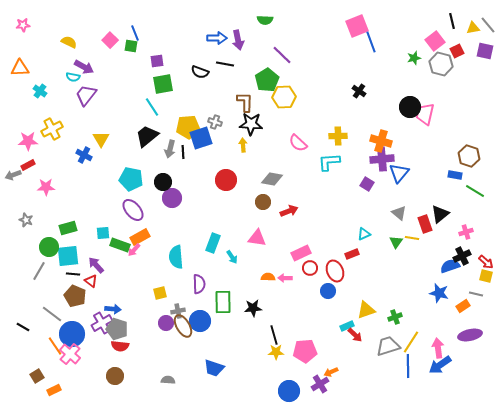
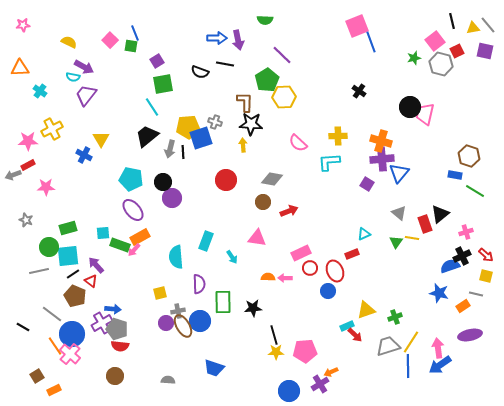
purple square at (157, 61): rotated 24 degrees counterclockwise
cyan rectangle at (213, 243): moved 7 px left, 2 px up
red arrow at (486, 262): moved 7 px up
gray line at (39, 271): rotated 48 degrees clockwise
black line at (73, 274): rotated 40 degrees counterclockwise
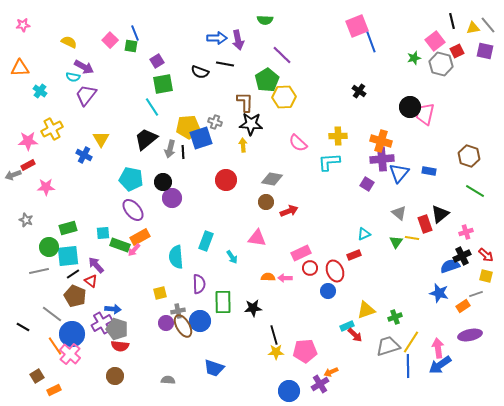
black trapezoid at (147, 136): moved 1 px left, 3 px down
blue rectangle at (455, 175): moved 26 px left, 4 px up
brown circle at (263, 202): moved 3 px right
red rectangle at (352, 254): moved 2 px right, 1 px down
gray line at (476, 294): rotated 32 degrees counterclockwise
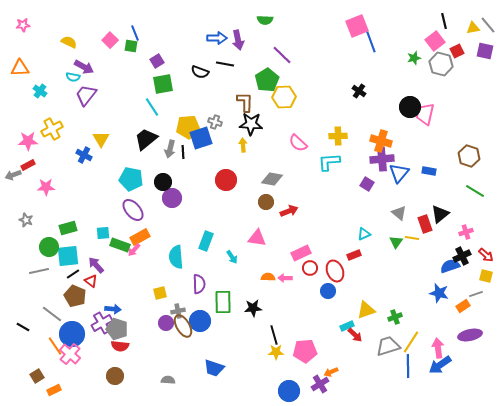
black line at (452, 21): moved 8 px left
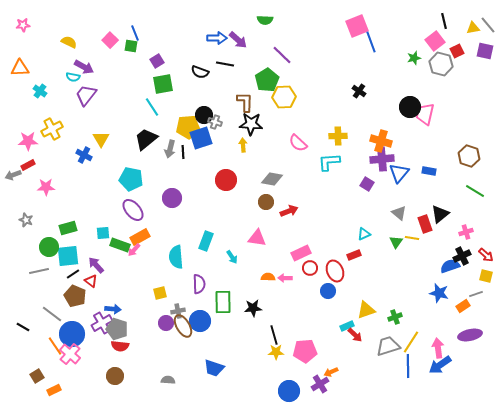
purple arrow at (238, 40): rotated 36 degrees counterclockwise
black circle at (163, 182): moved 41 px right, 67 px up
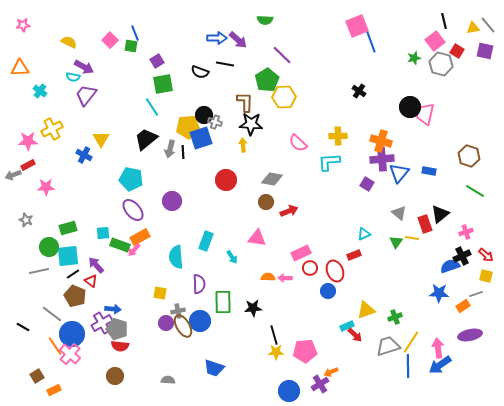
red square at (457, 51): rotated 32 degrees counterclockwise
purple circle at (172, 198): moved 3 px down
yellow square at (160, 293): rotated 24 degrees clockwise
blue star at (439, 293): rotated 12 degrees counterclockwise
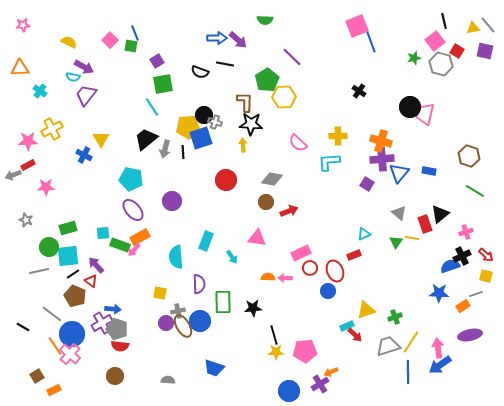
purple line at (282, 55): moved 10 px right, 2 px down
gray arrow at (170, 149): moved 5 px left
blue line at (408, 366): moved 6 px down
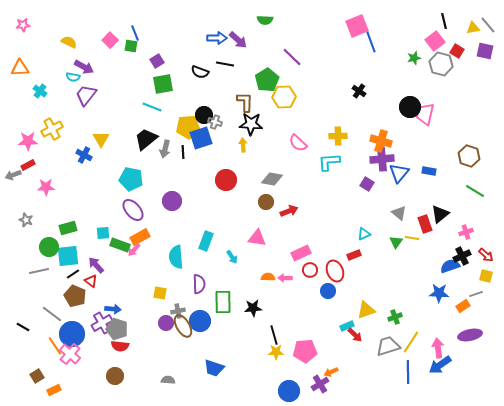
cyan line at (152, 107): rotated 36 degrees counterclockwise
red circle at (310, 268): moved 2 px down
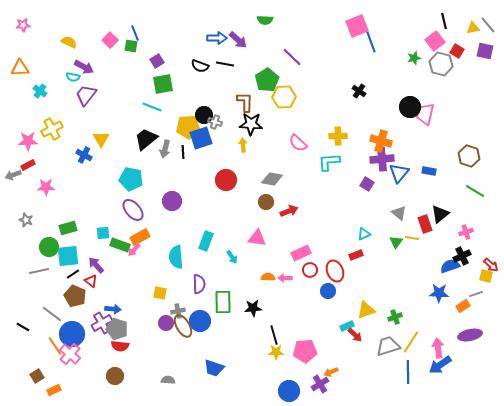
black semicircle at (200, 72): moved 6 px up
red rectangle at (354, 255): moved 2 px right
red arrow at (486, 255): moved 5 px right, 10 px down
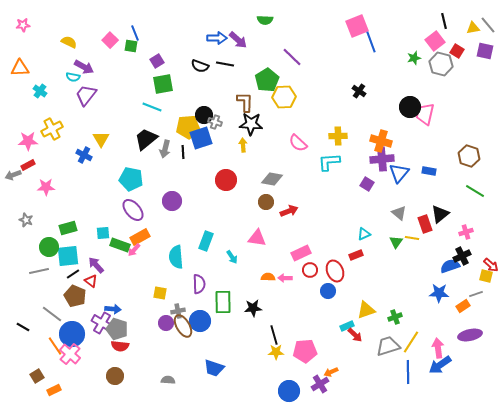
purple cross at (102, 323): rotated 30 degrees counterclockwise
